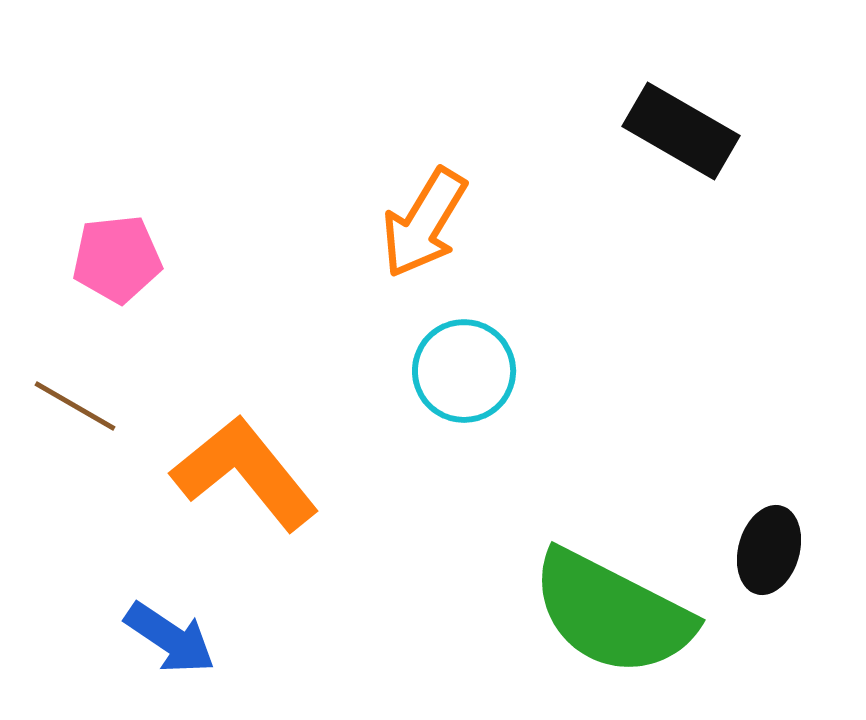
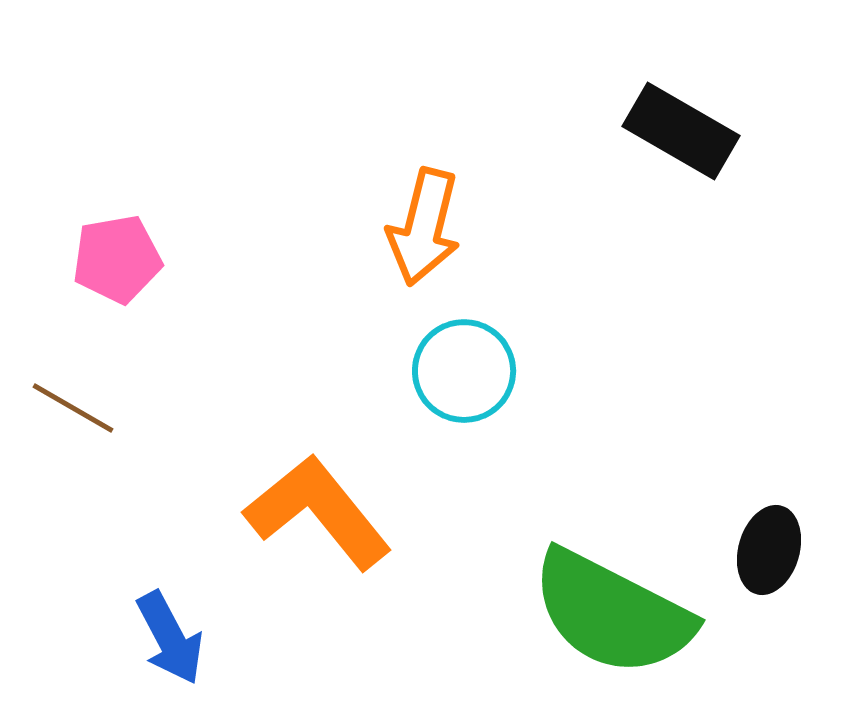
orange arrow: moved 4 px down; rotated 17 degrees counterclockwise
pink pentagon: rotated 4 degrees counterclockwise
brown line: moved 2 px left, 2 px down
orange L-shape: moved 73 px right, 39 px down
blue arrow: rotated 28 degrees clockwise
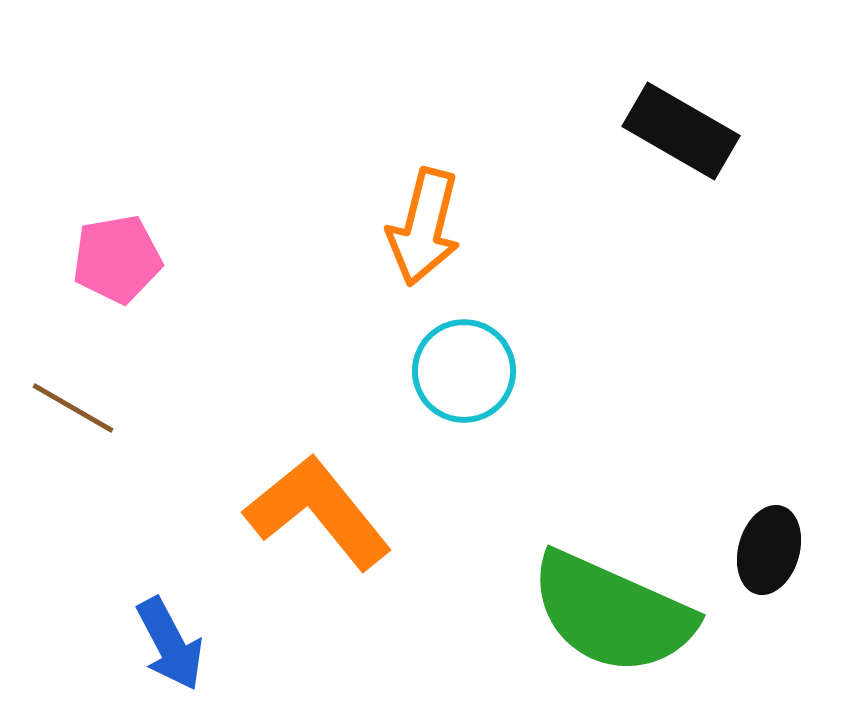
green semicircle: rotated 3 degrees counterclockwise
blue arrow: moved 6 px down
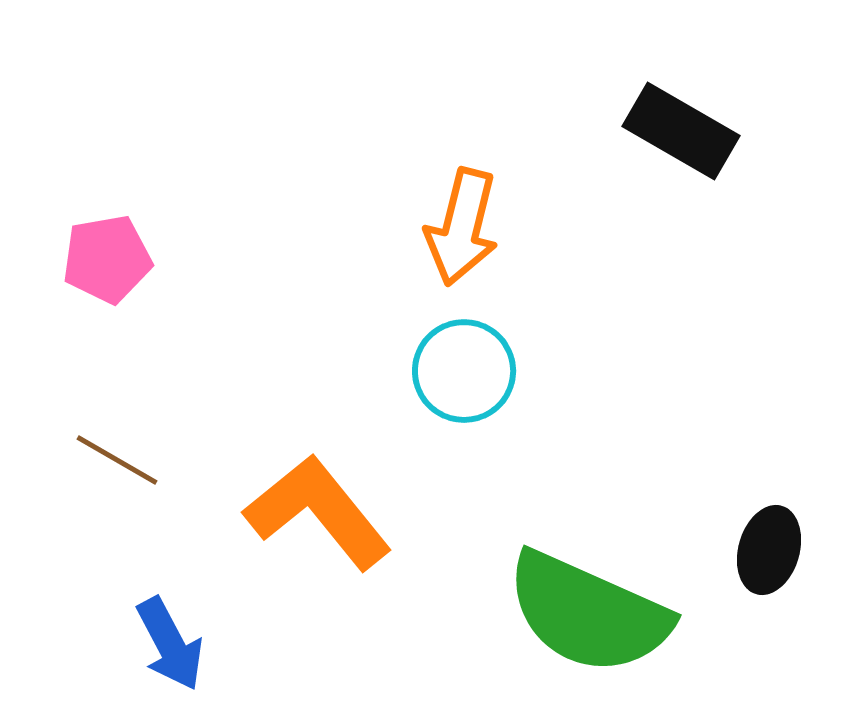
orange arrow: moved 38 px right
pink pentagon: moved 10 px left
brown line: moved 44 px right, 52 px down
green semicircle: moved 24 px left
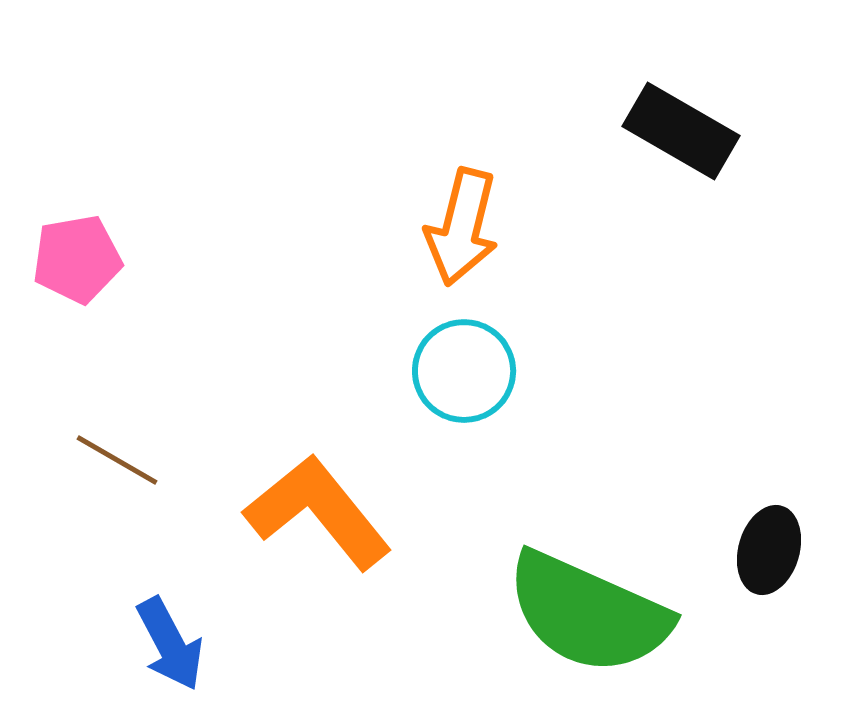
pink pentagon: moved 30 px left
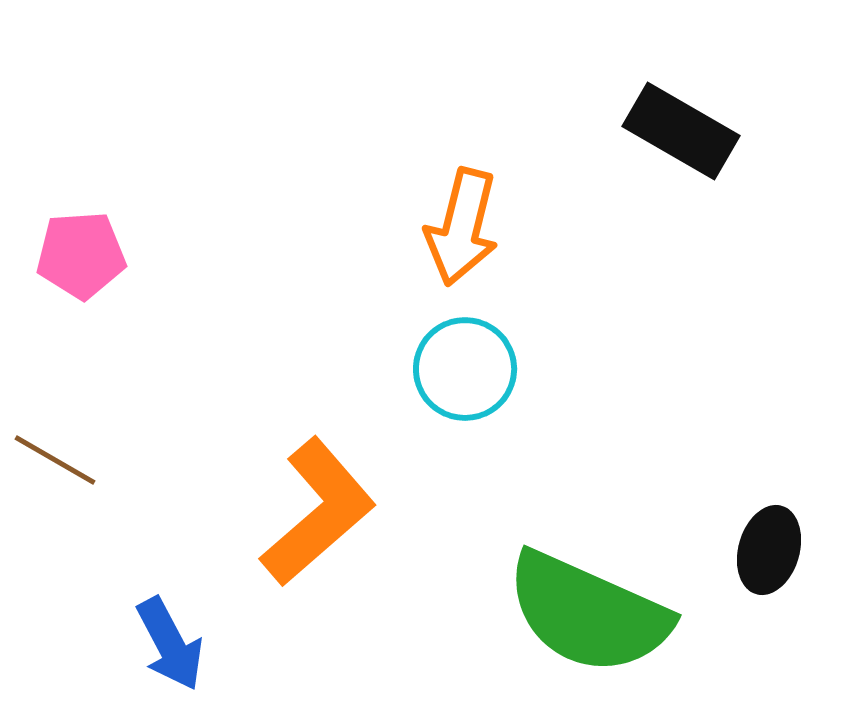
pink pentagon: moved 4 px right, 4 px up; rotated 6 degrees clockwise
cyan circle: moved 1 px right, 2 px up
brown line: moved 62 px left
orange L-shape: rotated 88 degrees clockwise
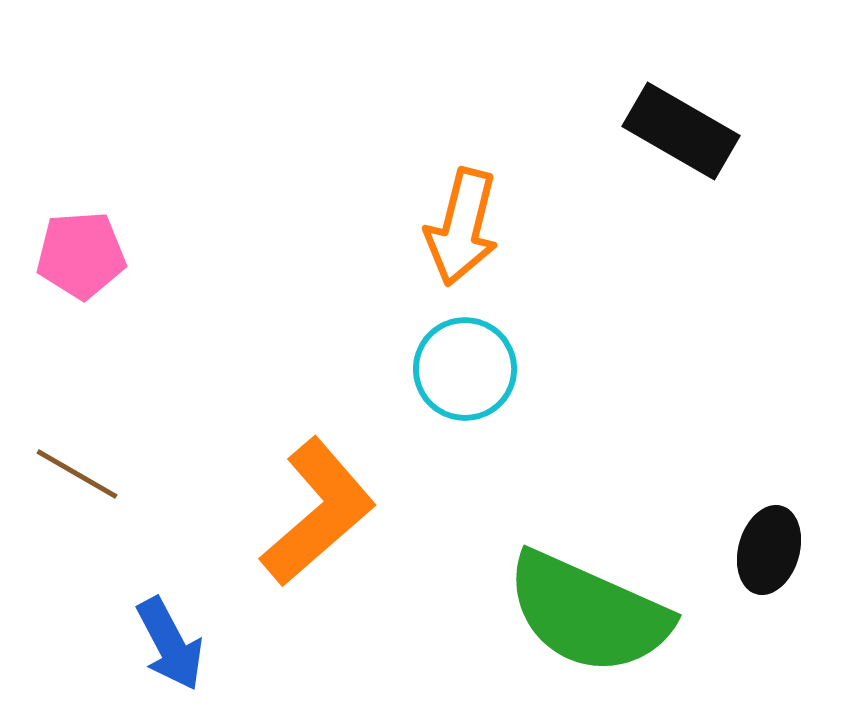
brown line: moved 22 px right, 14 px down
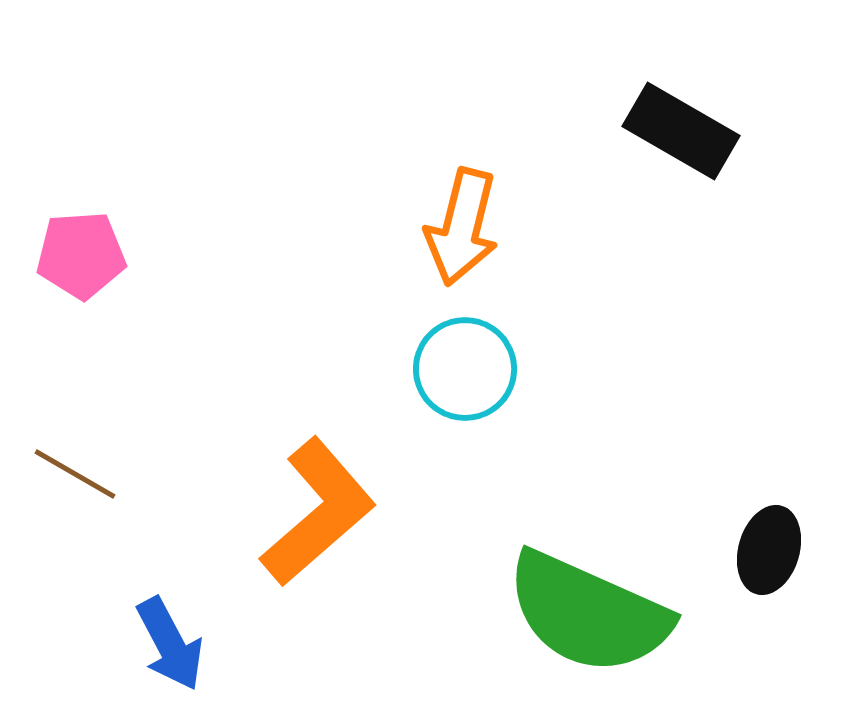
brown line: moved 2 px left
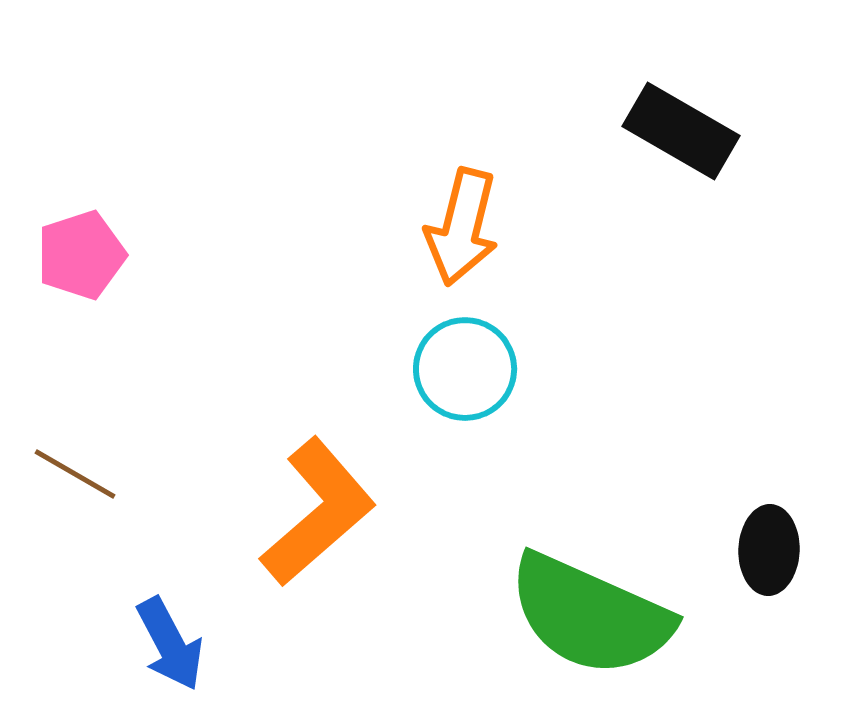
pink pentagon: rotated 14 degrees counterclockwise
black ellipse: rotated 14 degrees counterclockwise
green semicircle: moved 2 px right, 2 px down
